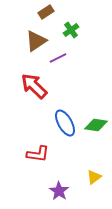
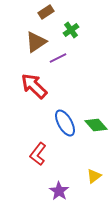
brown triangle: moved 1 px down
green diamond: rotated 40 degrees clockwise
red L-shape: rotated 120 degrees clockwise
yellow triangle: moved 1 px up
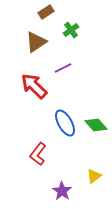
purple line: moved 5 px right, 10 px down
purple star: moved 3 px right
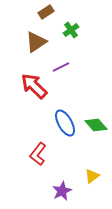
purple line: moved 2 px left, 1 px up
yellow triangle: moved 2 px left
purple star: rotated 12 degrees clockwise
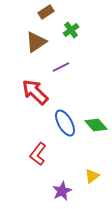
red arrow: moved 1 px right, 6 px down
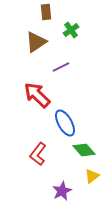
brown rectangle: rotated 63 degrees counterclockwise
red arrow: moved 2 px right, 3 px down
green diamond: moved 12 px left, 25 px down
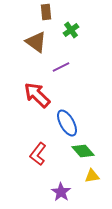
brown triangle: rotated 50 degrees counterclockwise
blue ellipse: moved 2 px right
green diamond: moved 1 px left, 1 px down
yellow triangle: rotated 28 degrees clockwise
purple star: moved 1 px left, 1 px down; rotated 12 degrees counterclockwise
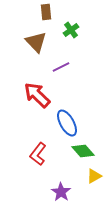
brown triangle: rotated 10 degrees clockwise
yellow triangle: moved 2 px right; rotated 21 degrees counterclockwise
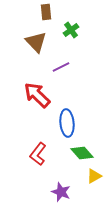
blue ellipse: rotated 24 degrees clockwise
green diamond: moved 1 px left, 2 px down
purple star: rotated 12 degrees counterclockwise
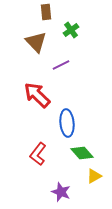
purple line: moved 2 px up
